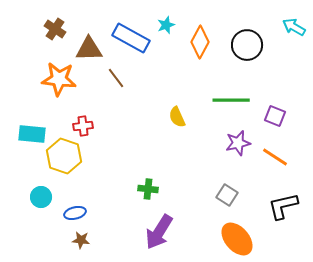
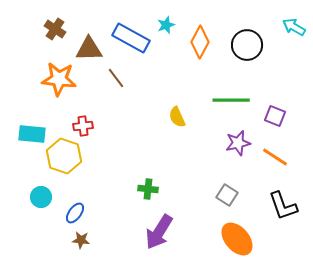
black L-shape: rotated 96 degrees counterclockwise
blue ellipse: rotated 40 degrees counterclockwise
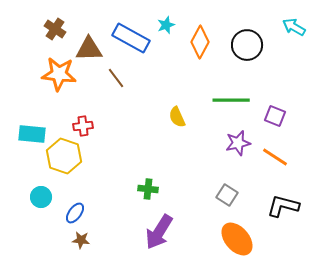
orange star: moved 5 px up
black L-shape: rotated 124 degrees clockwise
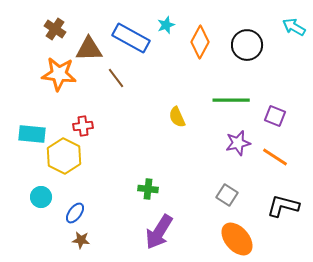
yellow hexagon: rotated 8 degrees clockwise
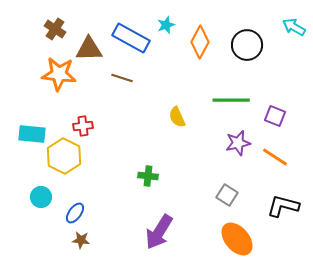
brown line: moved 6 px right; rotated 35 degrees counterclockwise
green cross: moved 13 px up
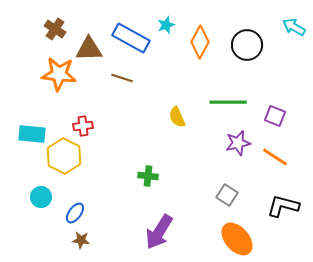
green line: moved 3 px left, 2 px down
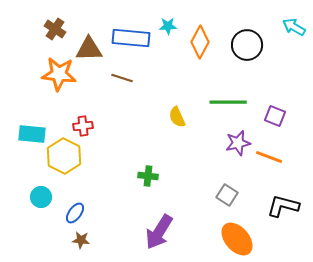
cyan star: moved 2 px right, 1 px down; rotated 18 degrees clockwise
blue rectangle: rotated 24 degrees counterclockwise
orange line: moved 6 px left; rotated 12 degrees counterclockwise
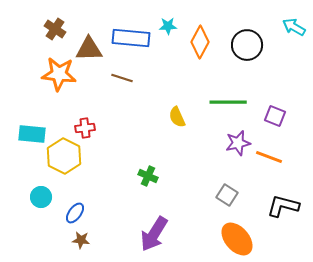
red cross: moved 2 px right, 2 px down
green cross: rotated 18 degrees clockwise
purple arrow: moved 5 px left, 2 px down
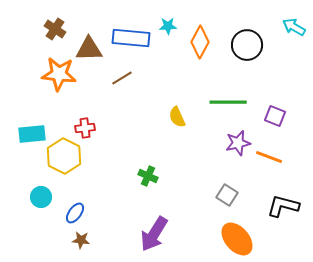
brown line: rotated 50 degrees counterclockwise
cyan rectangle: rotated 12 degrees counterclockwise
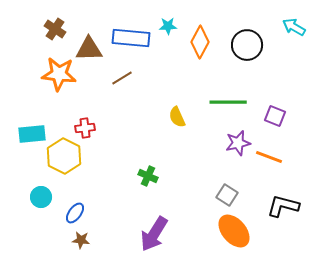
orange ellipse: moved 3 px left, 8 px up
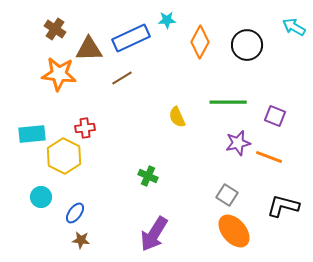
cyan star: moved 1 px left, 6 px up
blue rectangle: rotated 30 degrees counterclockwise
